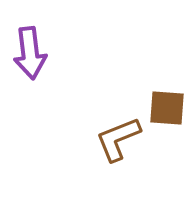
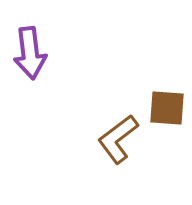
brown L-shape: rotated 15 degrees counterclockwise
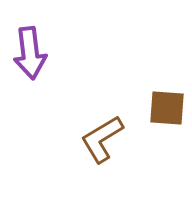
brown L-shape: moved 16 px left; rotated 6 degrees clockwise
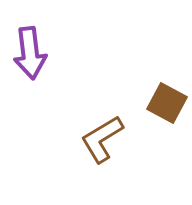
brown square: moved 5 px up; rotated 24 degrees clockwise
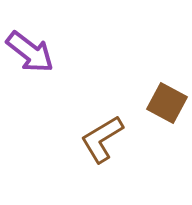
purple arrow: moved 1 px up; rotated 45 degrees counterclockwise
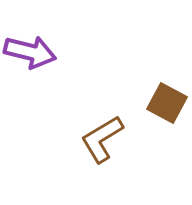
purple arrow: rotated 24 degrees counterclockwise
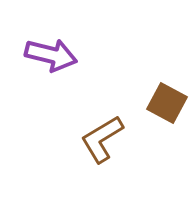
purple arrow: moved 21 px right, 3 px down
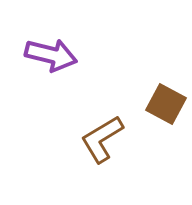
brown square: moved 1 px left, 1 px down
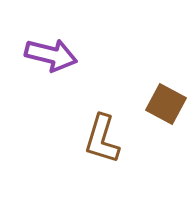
brown L-shape: rotated 42 degrees counterclockwise
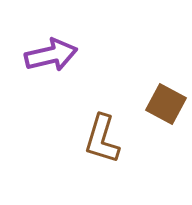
purple arrow: rotated 27 degrees counterclockwise
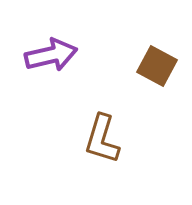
brown square: moved 9 px left, 38 px up
